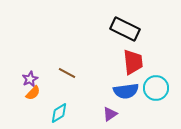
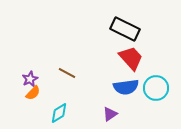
red trapezoid: moved 2 px left, 4 px up; rotated 36 degrees counterclockwise
blue semicircle: moved 4 px up
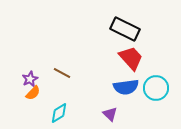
brown line: moved 5 px left
purple triangle: rotated 42 degrees counterclockwise
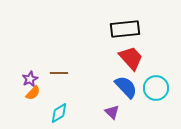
black rectangle: rotated 32 degrees counterclockwise
brown line: moved 3 px left; rotated 30 degrees counterclockwise
blue semicircle: rotated 125 degrees counterclockwise
purple triangle: moved 2 px right, 2 px up
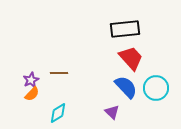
purple star: moved 1 px right, 1 px down
orange semicircle: moved 1 px left, 1 px down
cyan diamond: moved 1 px left
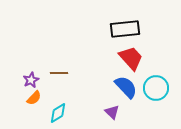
orange semicircle: moved 2 px right, 4 px down
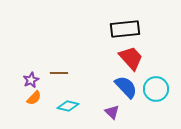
cyan circle: moved 1 px down
cyan diamond: moved 10 px right, 7 px up; rotated 45 degrees clockwise
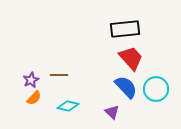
brown line: moved 2 px down
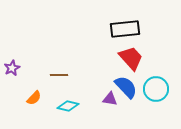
purple star: moved 19 px left, 12 px up
purple triangle: moved 2 px left, 13 px up; rotated 35 degrees counterclockwise
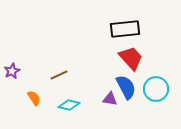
purple star: moved 3 px down
brown line: rotated 24 degrees counterclockwise
blue semicircle: rotated 15 degrees clockwise
orange semicircle: rotated 77 degrees counterclockwise
cyan diamond: moved 1 px right, 1 px up
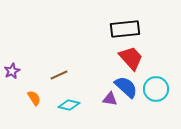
blue semicircle: rotated 20 degrees counterclockwise
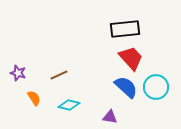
purple star: moved 6 px right, 2 px down; rotated 28 degrees counterclockwise
cyan circle: moved 2 px up
purple triangle: moved 18 px down
